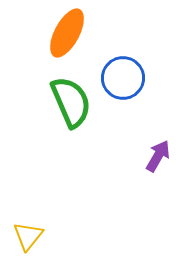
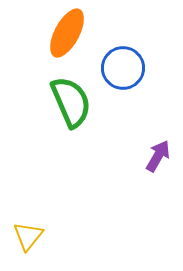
blue circle: moved 10 px up
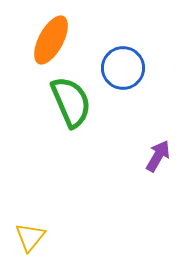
orange ellipse: moved 16 px left, 7 px down
yellow triangle: moved 2 px right, 1 px down
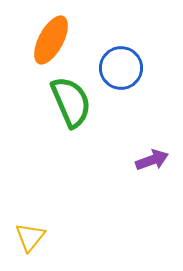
blue circle: moved 2 px left
purple arrow: moved 6 px left, 4 px down; rotated 40 degrees clockwise
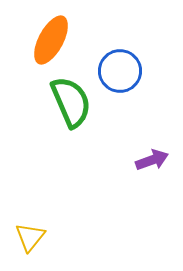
blue circle: moved 1 px left, 3 px down
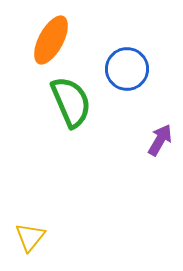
blue circle: moved 7 px right, 2 px up
purple arrow: moved 8 px right, 20 px up; rotated 40 degrees counterclockwise
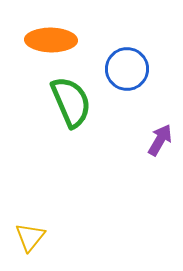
orange ellipse: rotated 63 degrees clockwise
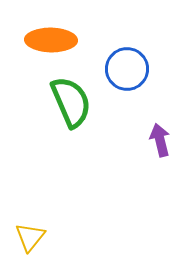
purple arrow: rotated 44 degrees counterclockwise
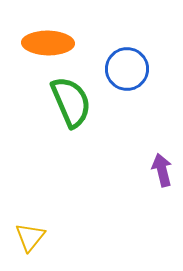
orange ellipse: moved 3 px left, 3 px down
purple arrow: moved 2 px right, 30 px down
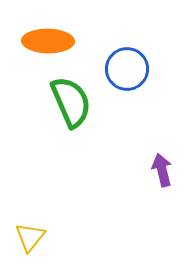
orange ellipse: moved 2 px up
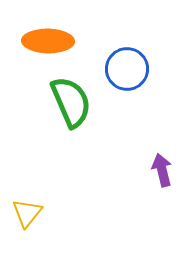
yellow triangle: moved 3 px left, 24 px up
